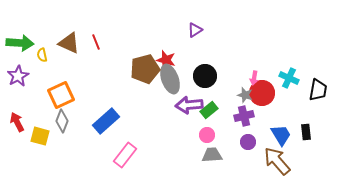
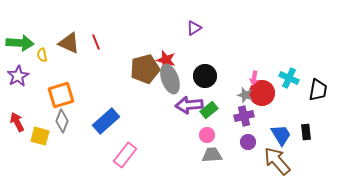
purple triangle: moved 1 px left, 2 px up
orange square: rotated 8 degrees clockwise
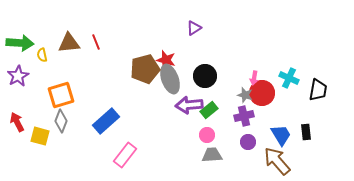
brown triangle: rotated 30 degrees counterclockwise
gray diamond: moved 1 px left
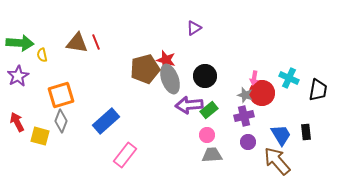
brown triangle: moved 8 px right; rotated 15 degrees clockwise
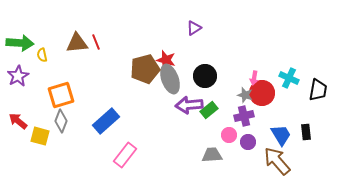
brown triangle: rotated 15 degrees counterclockwise
red arrow: moved 1 px right, 1 px up; rotated 24 degrees counterclockwise
pink circle: moved 22 px right
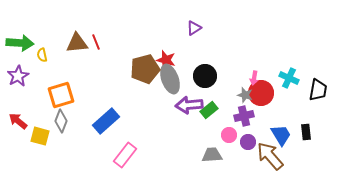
red circle: moved 1 px left
brown arrow: moved 7 px left, 5 px up
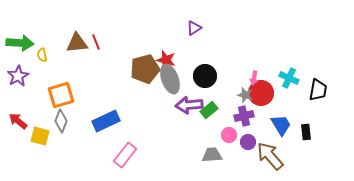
blue rectangle: rotated 16 degrees clockwise
blue trapezoid: moved 10 px up
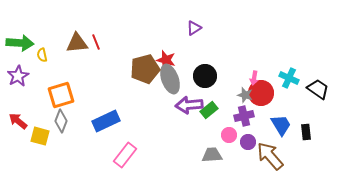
black trapezoid: moved 1 px up; rotated 65 degrees counterclockwise
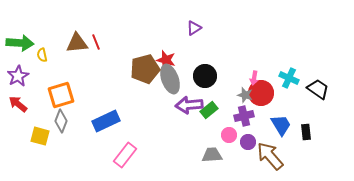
red arrow: moved 17 px up
